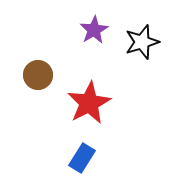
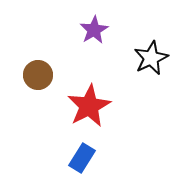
black star: moved 9 px right, 16 px down; rotated 8 degrees counterclockwise
red star: moved 3 px down
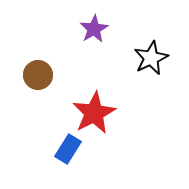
purple star: moved 1 px up
red star: moved 5 px right, 7 px down
blue rectangle: moved 14 px left, 9 px up
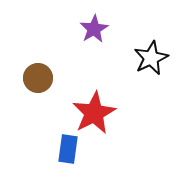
brown circle: moved 3 px down
blue rectangle: rotated 24 degrees counterclockwise
